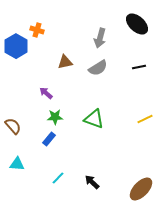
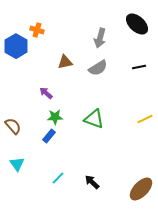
blue rectangle: moved 3 px up
cyan triangle: rotated 49 degrees clockwise
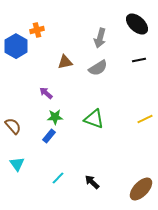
orange cross: rotated 32 degrees counterclockwise
black line: moved 7 px up
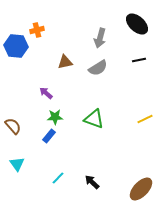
blue hexagon: rotated 25 degrees counterclockwise
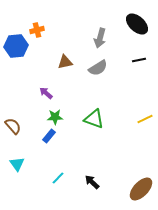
blue hexagon: rotated 10 degrees counterclockwise
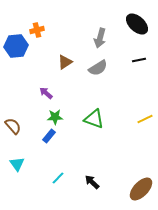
brown triangle: rotated 21 degrees counterclockwise
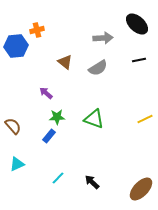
gray arrow: moved 3 px right; rotated 108 degrees counterclockwise
brown triangle: rotated 49 degrees counterclockwise
green star: moved 2 px right
cyan triangle: rotated 42 degrees clockwise
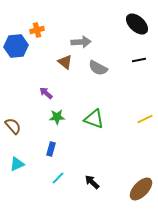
gray arrow: moved 22 px left, 4 px down
gray semicircle: rotated 60 degrees clockwise
blue rectangle: moved 2 px right, 13 px down; rotated 24 degrees counterclockwise
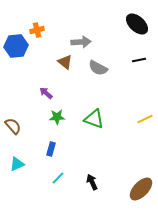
black arrow: rotated 21 degrees clockwise
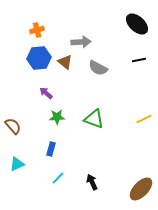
blue hexagon: moved 23 px right, 12 px down
yellow line: moved 1 px left
